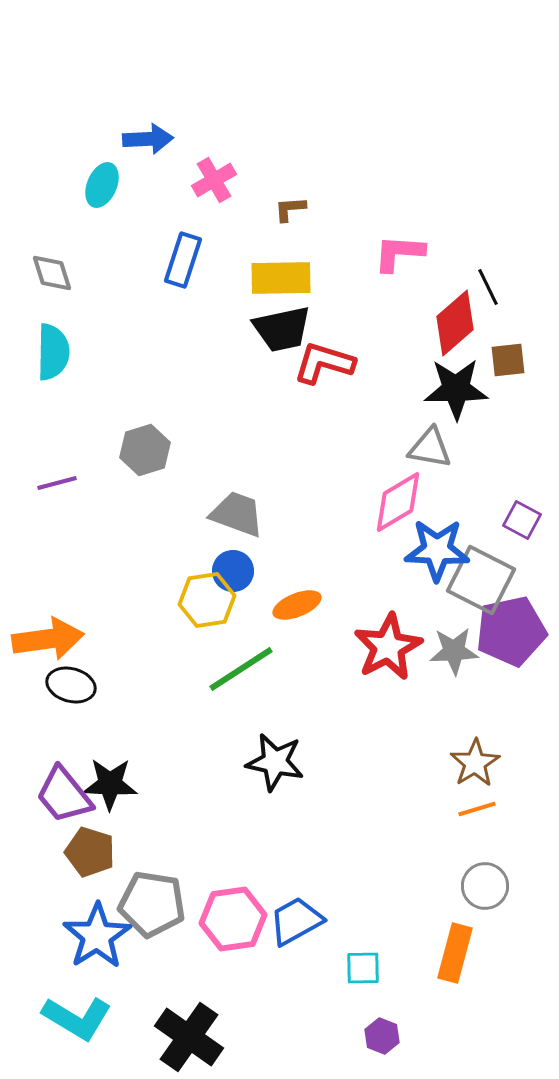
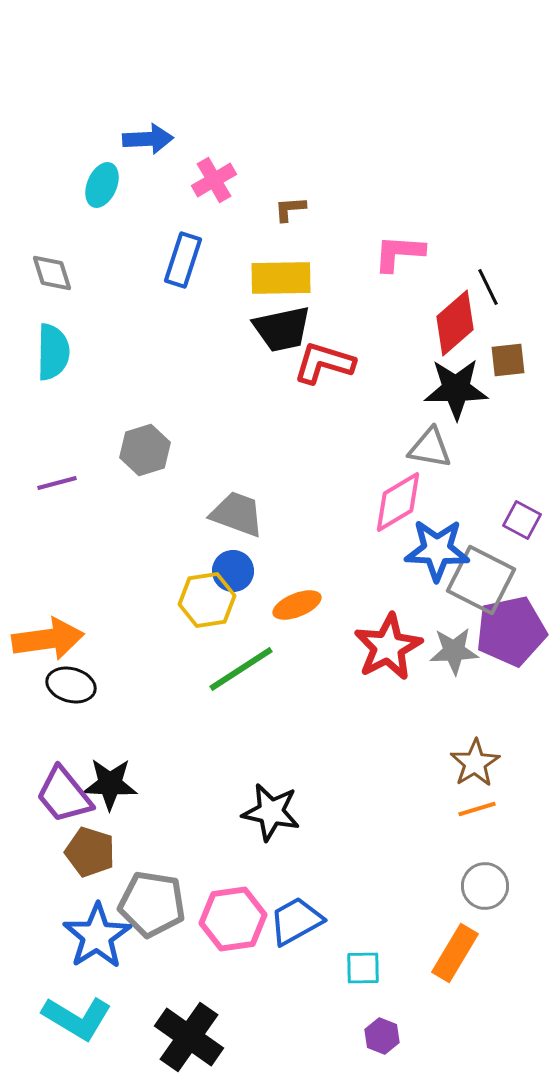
black star at (275, 762): moved 4 px left, 50 px down
orange rectangle at (455, 953): rotated 16 degrees clockwise
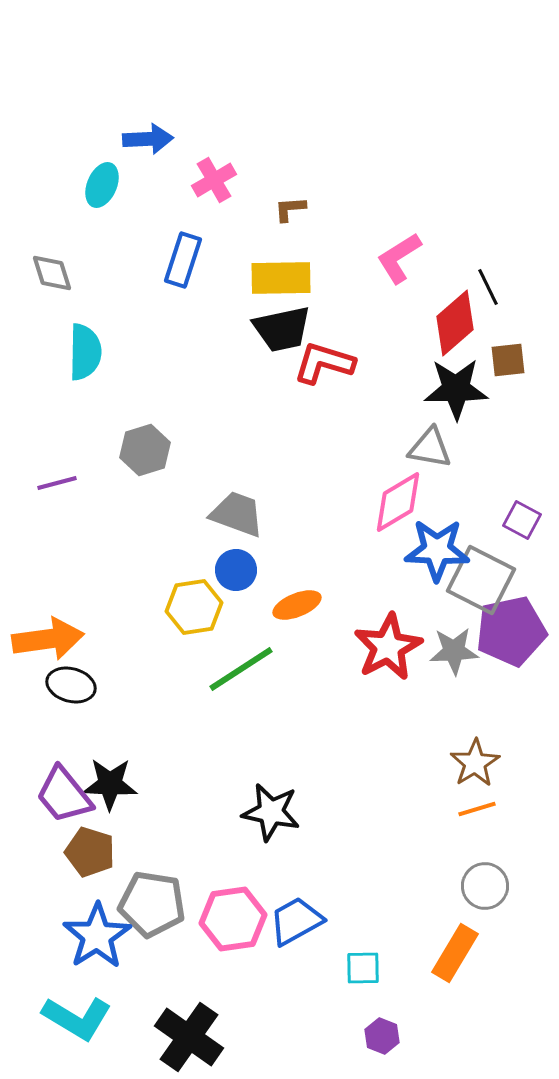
pink L-shape at (399, 253): moved 5 px down; rotated 36 degrees counterclockwise
cyan semicircle at (53, 352): moved 32 px right
blue circle at (233, 571): moved 3 px right, 1 px up
yellow hexagon at (207, 600): moved 13 px left, 7 px down
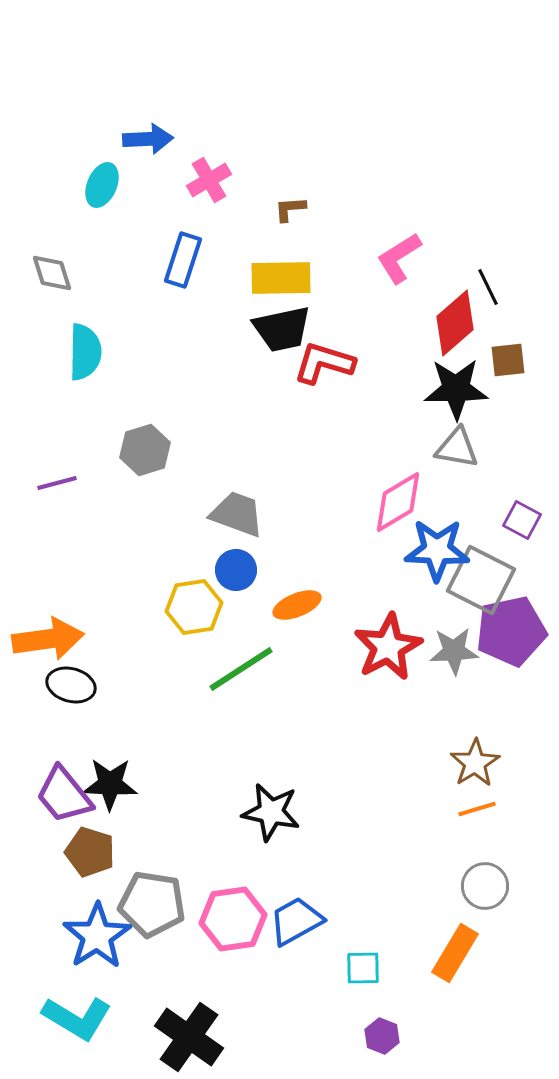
pink cross at (214, 180): moved 5 px left
gray triangle at (430, 448): moved 27 px right
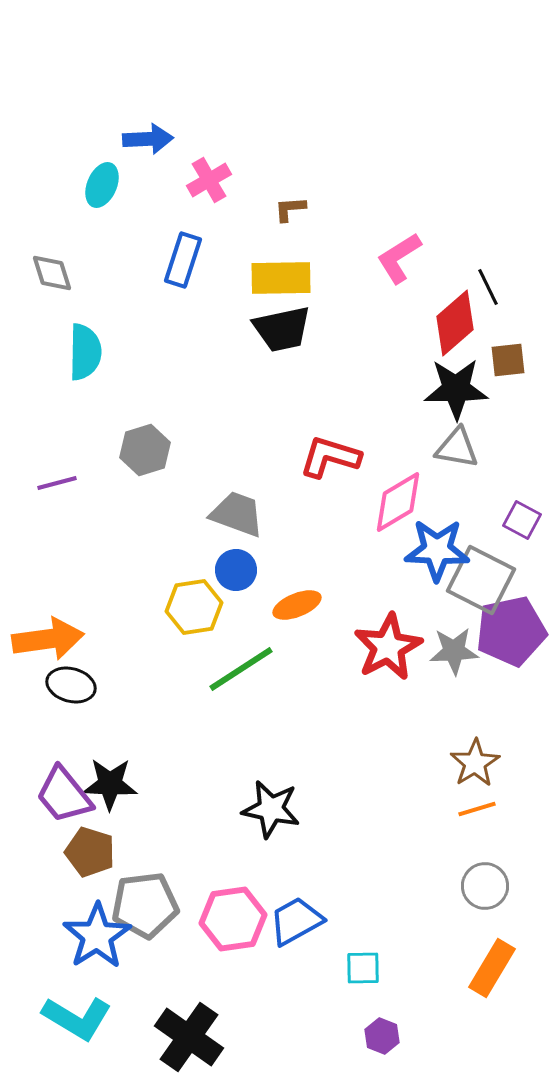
red L-shape at (324, 363): moved 6 px right, 94 px down
black star at (271, 812): moved 3 px up
gray pentagon at (152, 904): moved 7 px left, 1 px down; rotated 16 degrees counterclockwise
orange rectangle at (455, 953): moved 37 px right, 15 px down
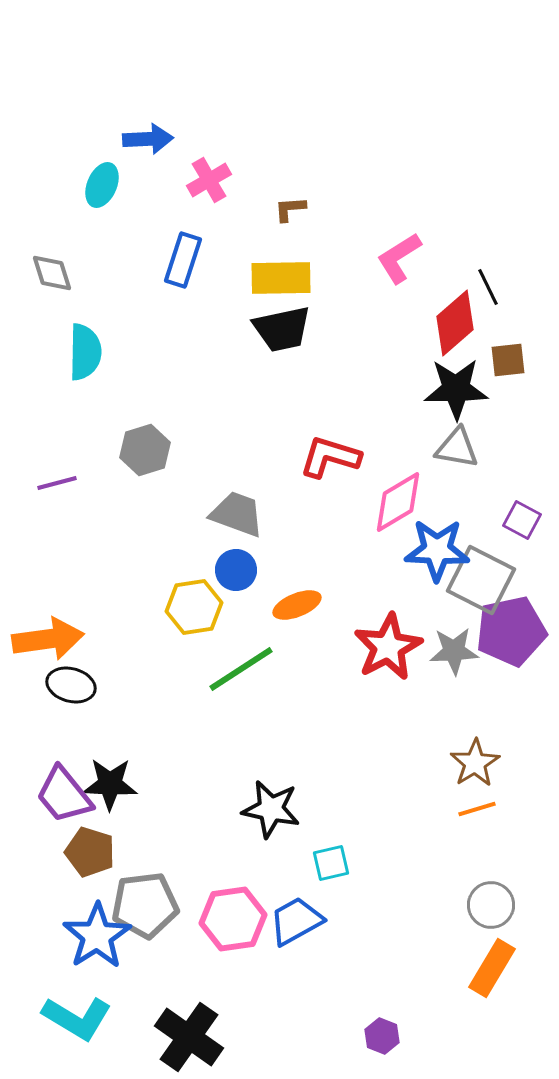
gray circle at (485, 886): moved 6 px right, 19 px down
cyan square at (363, 968): moved 32 px left, 105 px up; rotated 12 degrees counterclockwise
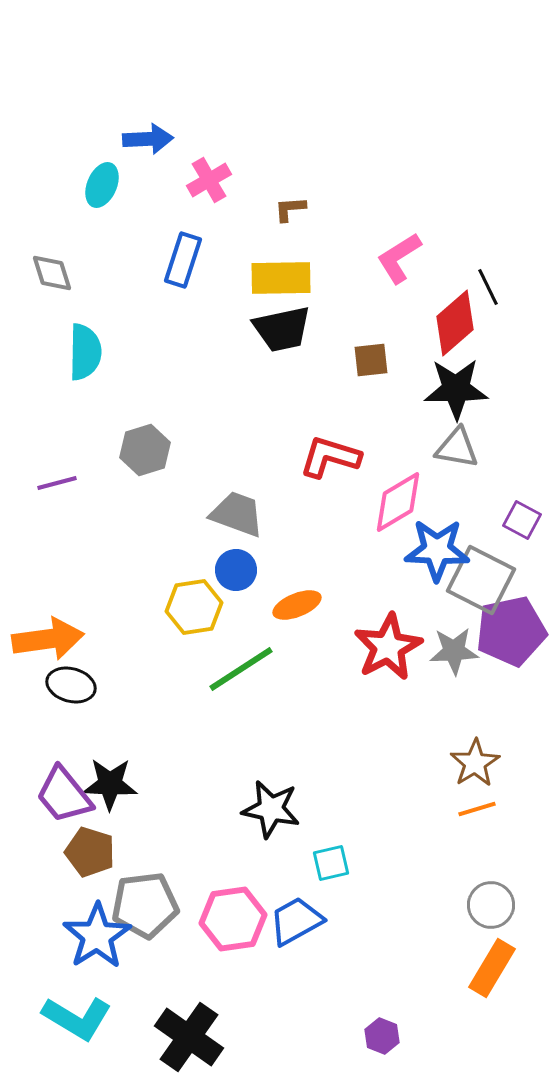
brown square at (508, 360): moved 137 px left
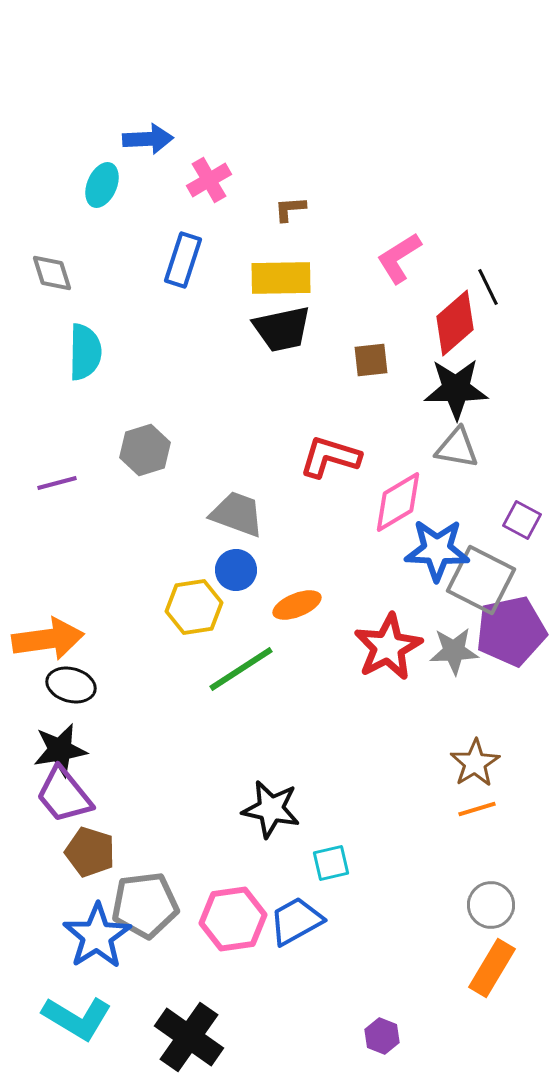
black star at (110, 784): moved 50 px left, 34 px up; rotated 12 degrees counterclockwise
